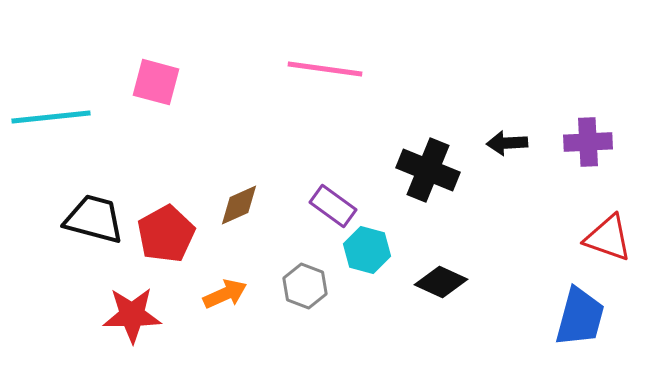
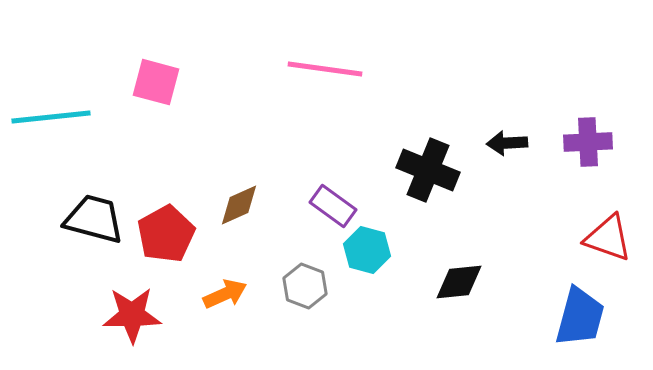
black diamond: moved 18 px right; rotated 30 degrees counterclockwise
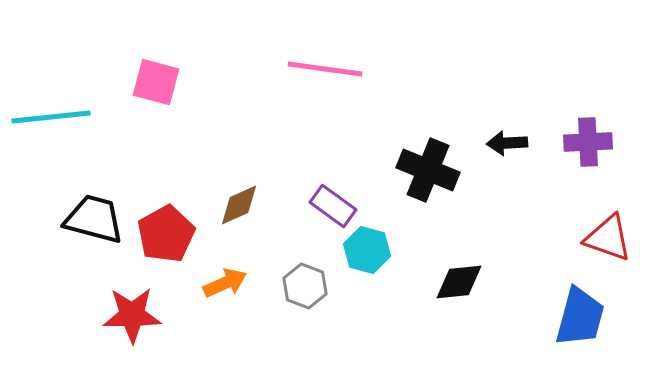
orange arrow: moved 11 px up
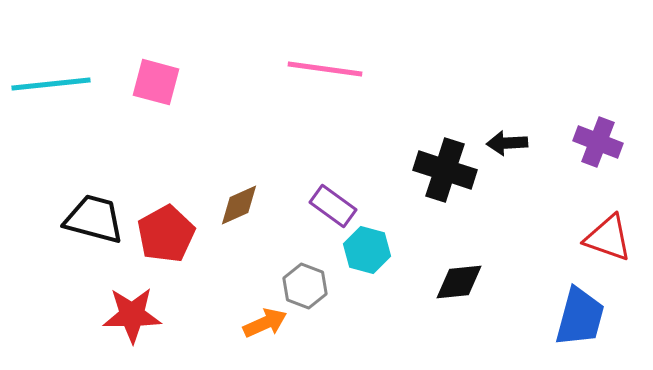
cyan line: moved 33 px up
purple cross: moved 10 px right; rotated 24 degrees clockwise
black cross: moved 17 px right; rotated 4 degrees counterclockwise
orange arrow: moved 40 px right, 40 px down
